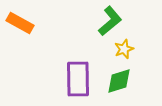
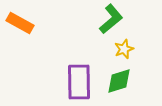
green L-shape: moved 1 px right, 2 px up
purple rectangle: moved 1 px right, 3 px down
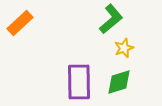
orange rectangle: rotated 72 degrees counterclockwise
yellow star: moved 1 px up
green diamond: moved 1 px down
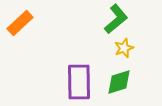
green L-shape: moved 5 px right
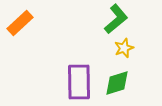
green diamond: moved 2 px left, 1 px down
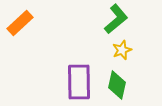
yellow star: moved 2 px left, 2 px down
green diamond: moved 2 px down; rotated 60 degrees counterclockwise
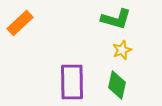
green L-shape: rotated 56 degrees clockwise
purple rectangle: moved 7 px left
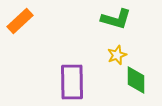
orange rectangle: moved 2 px up
yellow star: moved 5 px left, 5 px down
green diamond: moved 19 px right, 5 px up; rotated 12 degrees counterclockwise
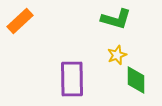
purple rectangle: moved 3 px up
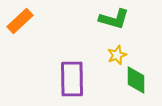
green L-shape: moved 2 px left
